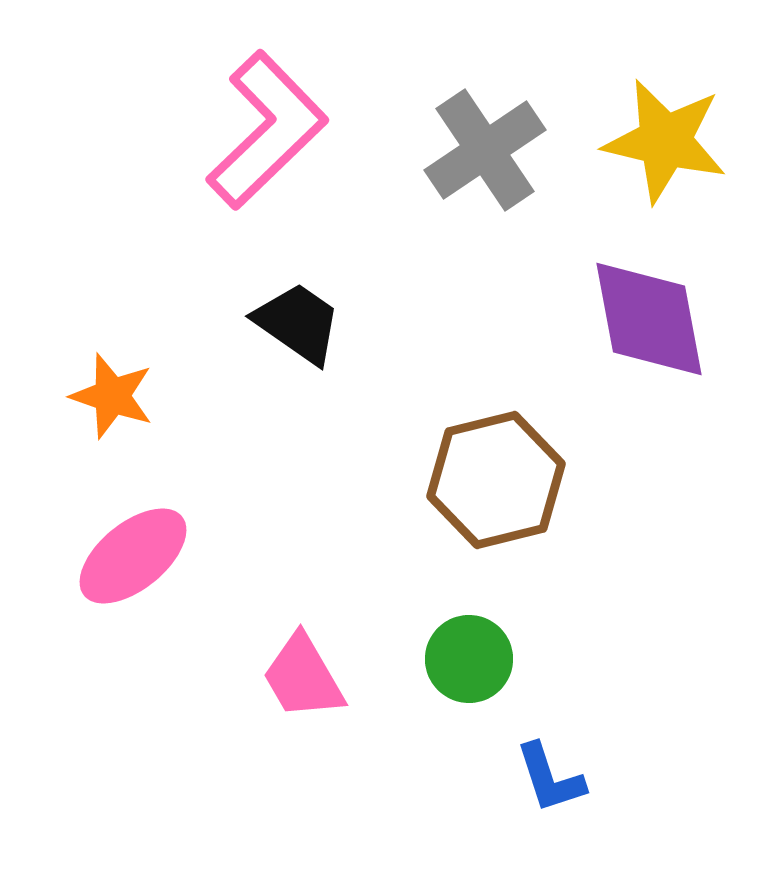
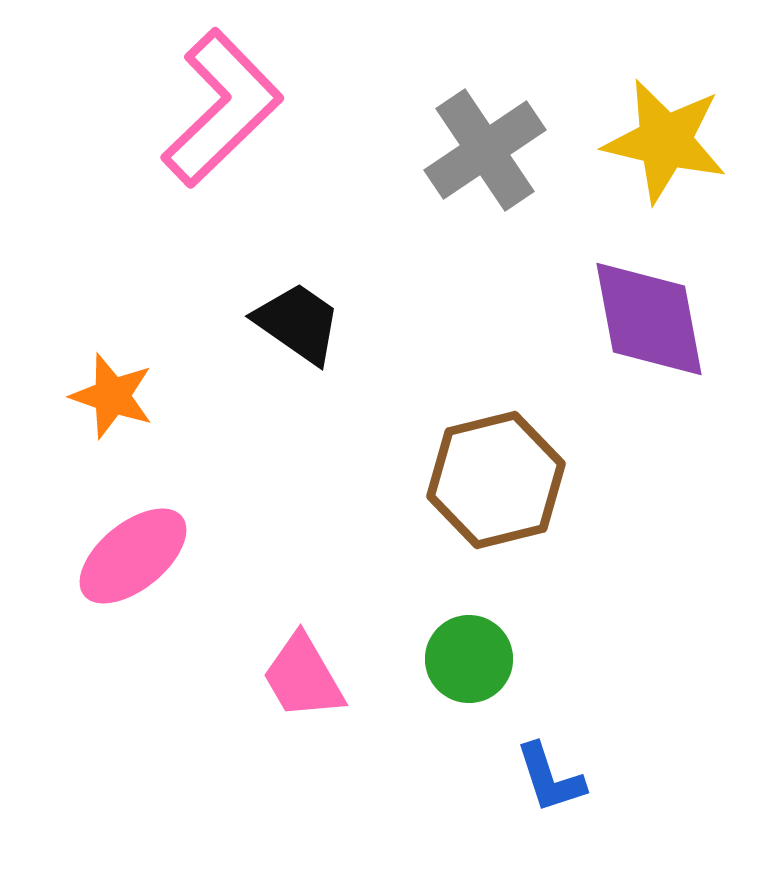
pink L-shape: moved 45 px left, 22 px up
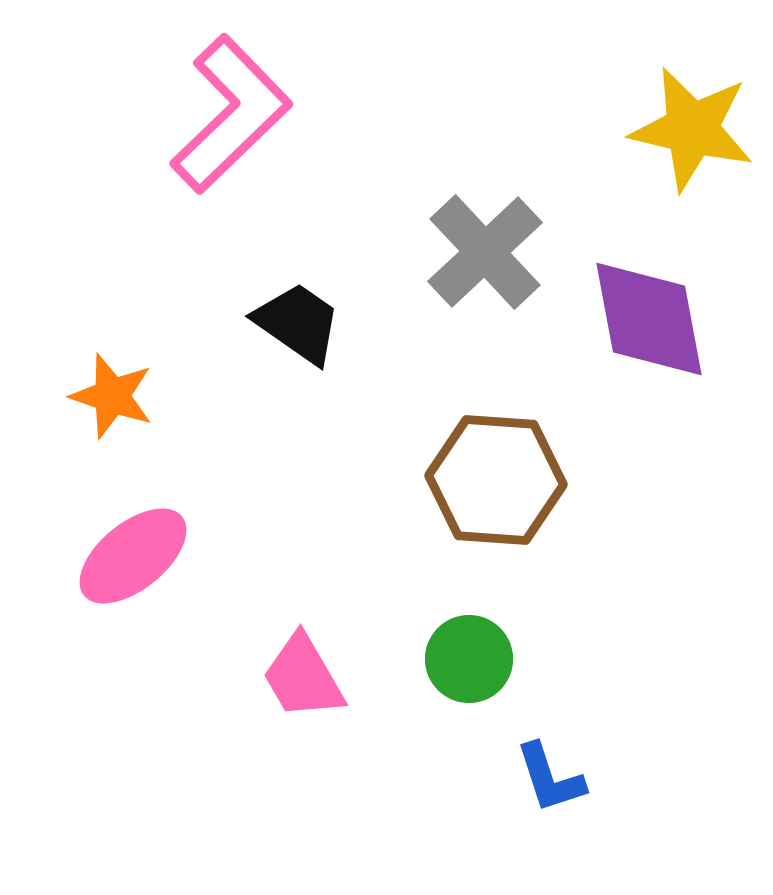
pink L-shape: moved 9 px right, 6 px down
yellow star: moved 27 px right, 12 px up
gray cross: moved 102 px down; rotated 9 degrees counterclockwise
brown hexagon: rotated 18 degrees clockwise
